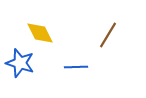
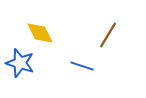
blue line: moved 6 px right, 1 px up; rotated 20 degrees clockwise
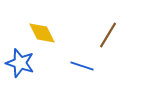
yellow diamond: moved 2 px right
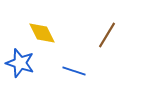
brown line: moved 1 px left
blue line: moved 8 px left, 5 px down
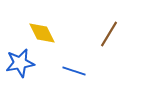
brown line: moved 2 px right, 1 px up
blue star: rotated 28 degrees counterclockwise
